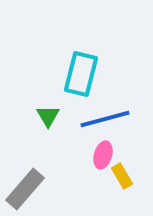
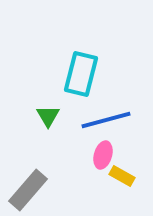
blue line: moved 1 px right, 1 px down
yellow rectangle: rotated 30 degrees counterclockwise
gray rectangle: moved 3 px right, 1 px down
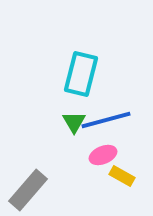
green triangle: moved 26 px right, 6 px down
pink ellipse: rotated 52 degrees clockwise
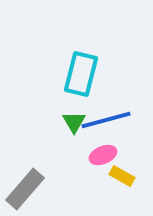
gray rectangle: moved 3 px left, 1 px up
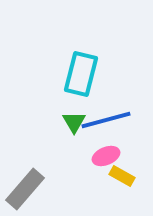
pink ellipse: moved 3 px right, 1 px down
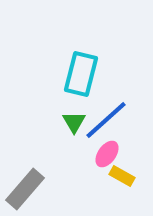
blue line: rotated 27 degrees counterclockwise
pink ellipse: moved 1 px right, 2 px up; rotated 32 degrees counterclockwise
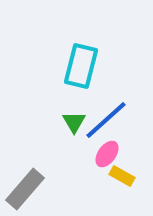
cyan rectangle: moved 8 px up
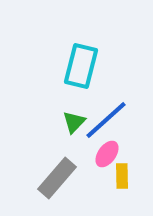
green triangle: rotated 15 degrees clockwise
yellow rectangle: rotated 60 degrees clockwise
gray rectangle: moved 32 px right, 11 px up
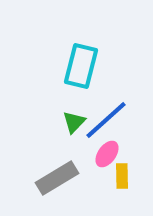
gray rectangle: rotated 18 degrees clockwise
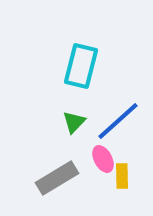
blue line: moved 12 px right, 1 px down
pink ellipse: moved 4 px left, 5 px down; rotated 64 degrees counterclockwise
